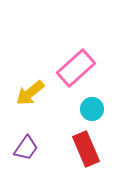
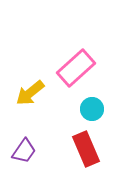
purple trapezoid: moved 2 px left, 3 px down
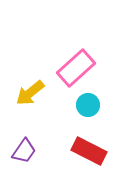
cyan circle: moved 4 px left, 4 px up
red rectangle: moved 3 px right, 2 px down; rotated 40 degrees counterclockwise
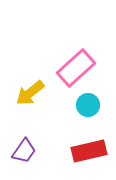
red rectangle: rotated 40 degrees counterclockwise
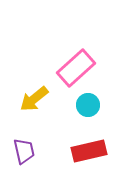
yellow arrow: moved 4 px right, 6 px down
purple trapezoid: rotated 48 degrees counterclockwise
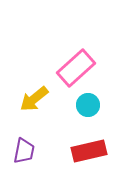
purple trapezoid: rotated 24 degrees clockwise
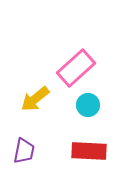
yellow arrow: moved 1 px right
red rectangle: rotated 16 degrees clockwise
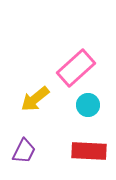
purple trapezoid: rotated 16 degrees clockwise
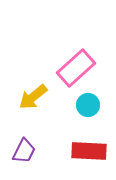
yellow arrow: moved 2 px left, 2 px up
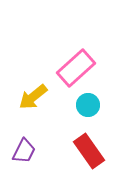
red rectangle: rotated 52 degrees clockwise
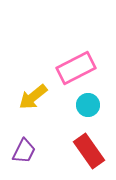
pink rectangle: rotated 15 degrees clockwise
